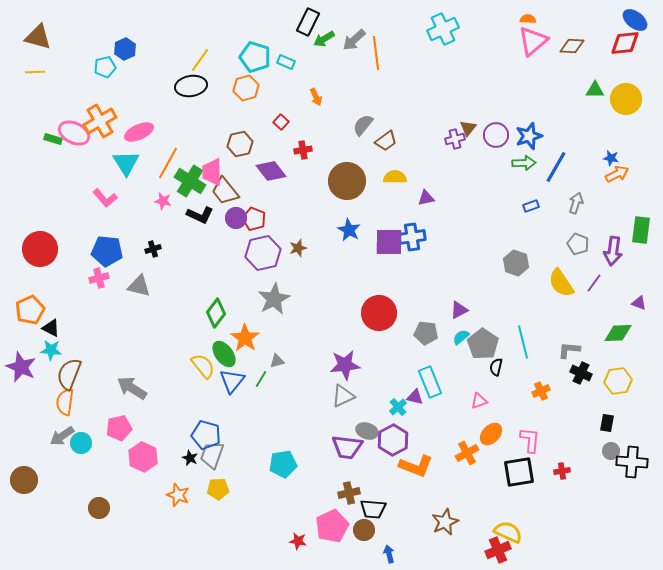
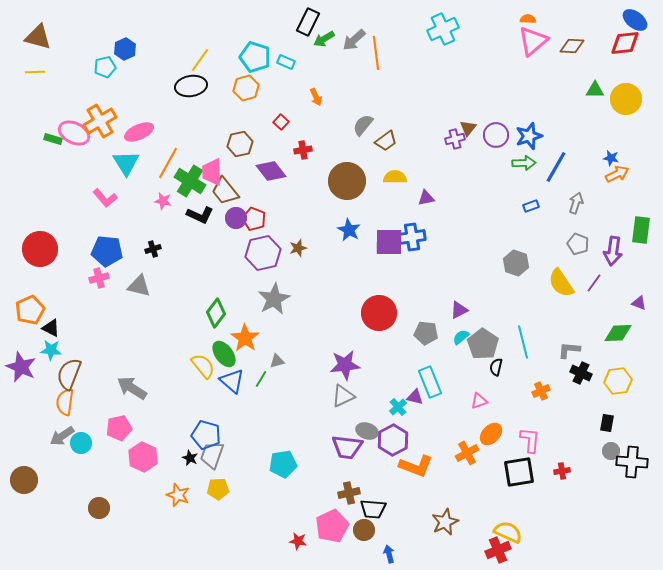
blue triangle at (232, 381): rotated 28 degrees counterclockwise
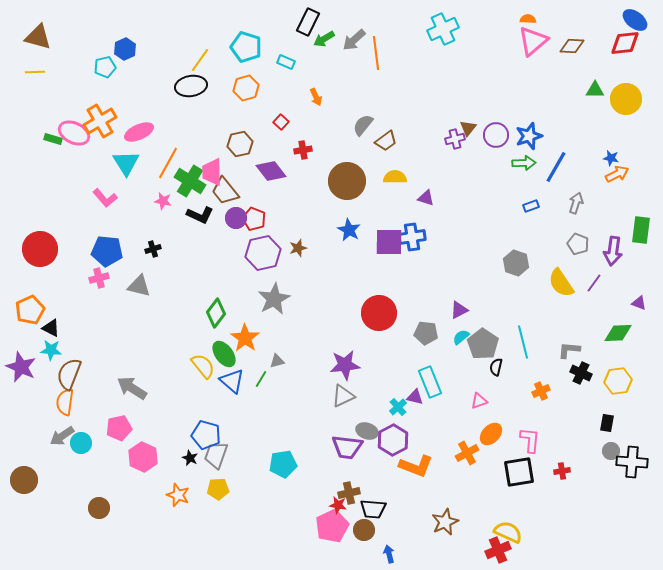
cyan pentagon at (255, 57): moved 9 px left, 10 px up
purple triangle at (426, 198): rotated 30 degrees clockwise
gray trapezoid at (212, 455): moved 4 px right
red star at (298, 541): moved 40 px right, 36 px up
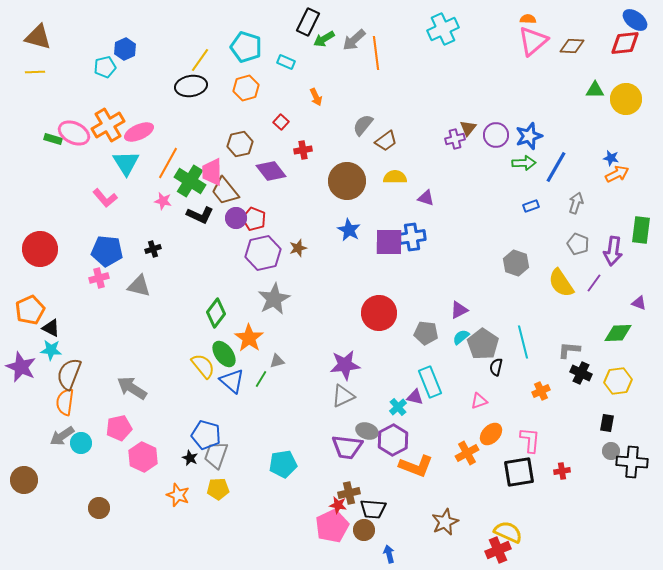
orange cross at (100, 121): moved 8 px right, 4 px down
orange star at (245, 338): moved 4 px right
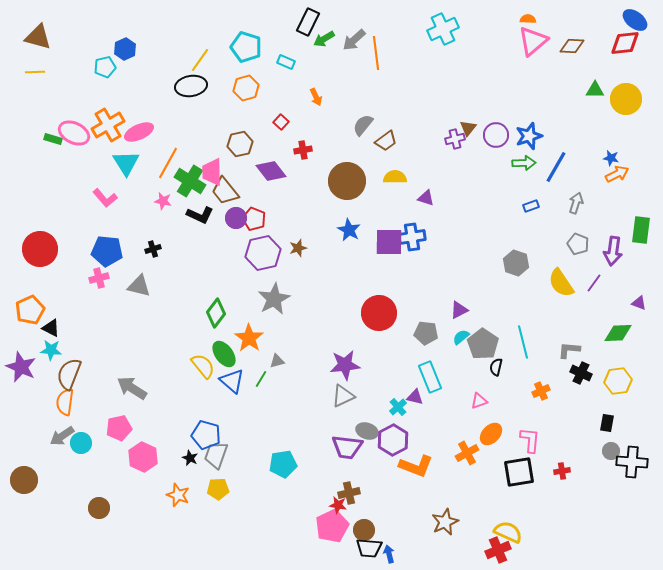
cyan rectangle at (430, 382): moved 5 px up
black trapezoid at (373, 509): moved 4 px left, 39 px down
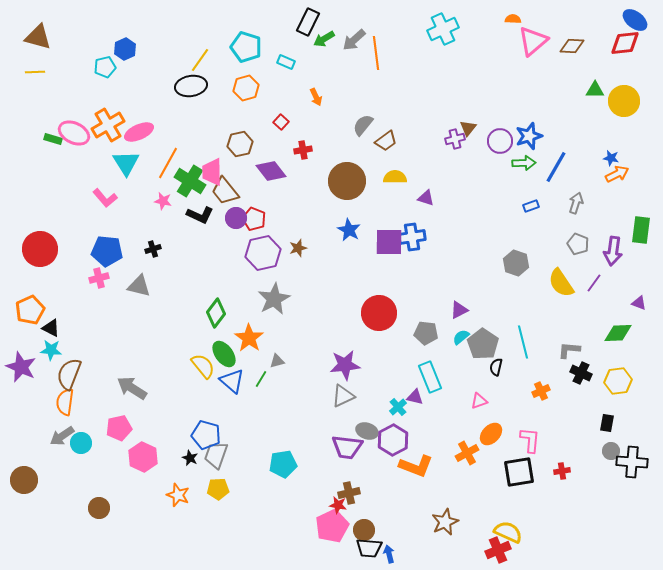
orange semicircle at (528, 19): moved 15 px left
yellow circle at (626, 99): moved 2 px left, 2 px down
purple circle at (496, 135): moved 4 px right, 6 px down
